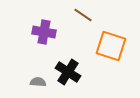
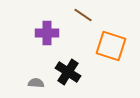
purple cross: moved 3 px right, 1 px down; rotated 10 degrees counterclockwise
gray semicircle: moved 2 px left, 1 px down
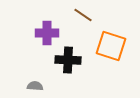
black cross: moved 12 px up; rotated 30 degrees counterclockwise
gray semicircle: moved 1 px left, 3 px down
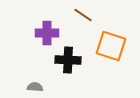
gray semicircle: moved 1 px down
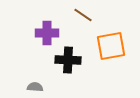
orange square: rotated 28 degrees counterclockwise
